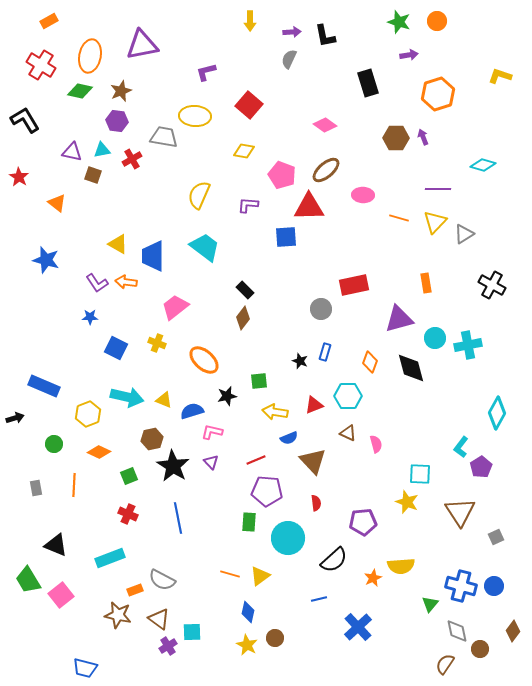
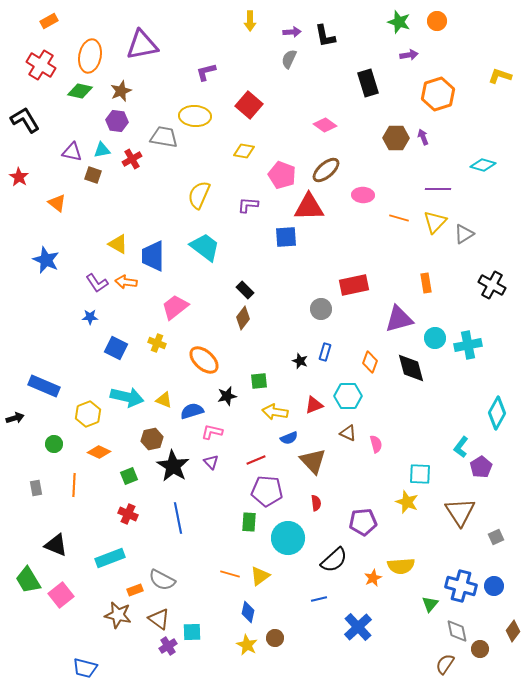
blue star at (46, 260): rotated 8 degrees clockwise
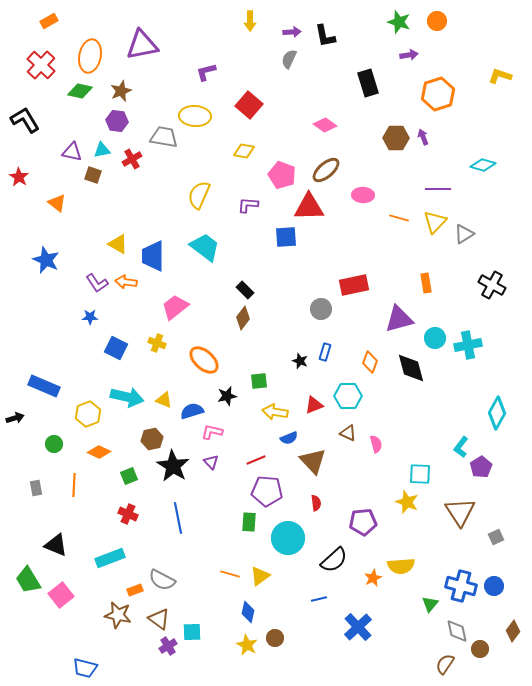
red cross at (41, 65): rotated 12 degrees clockwise
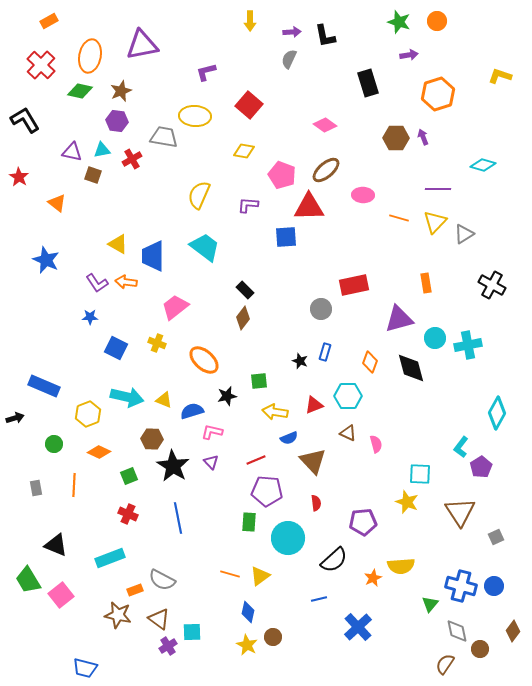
brown hexagon at (152, 439): rotated 15 degrees clockwise
brown circle at (275, 638): moved 2 px left, 1 px up
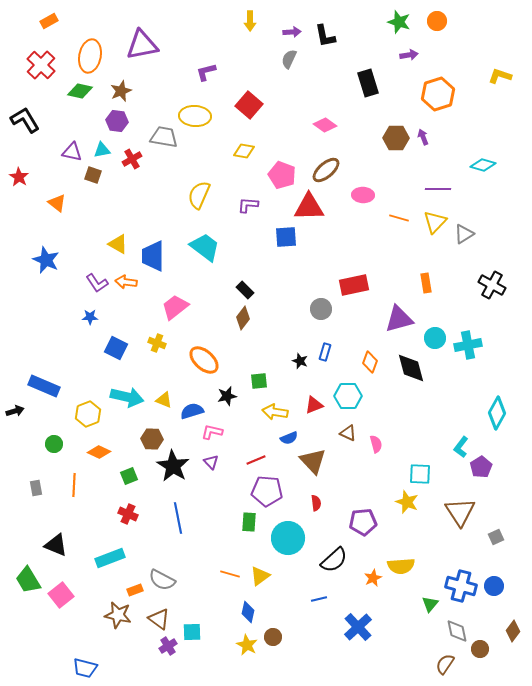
black arrow at (15, 418): moved 7 px up
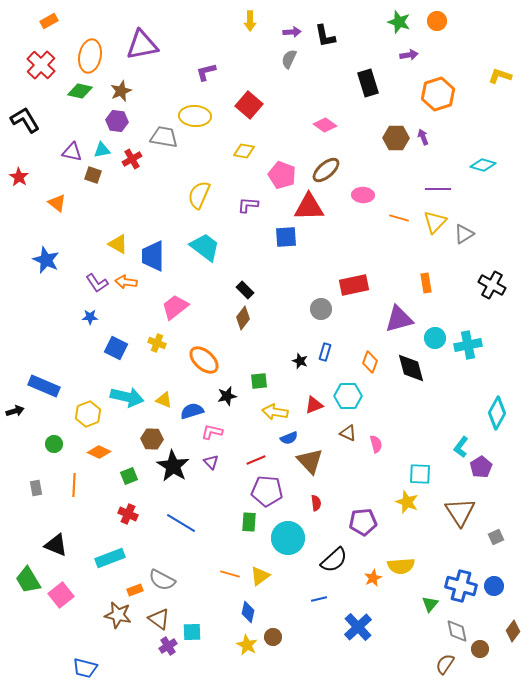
brown triangle at (313, 461): moved 3 px left
blue line at (178, 518): moved 3 px right, 5 px down; rotated 48 degrees counterclockwise
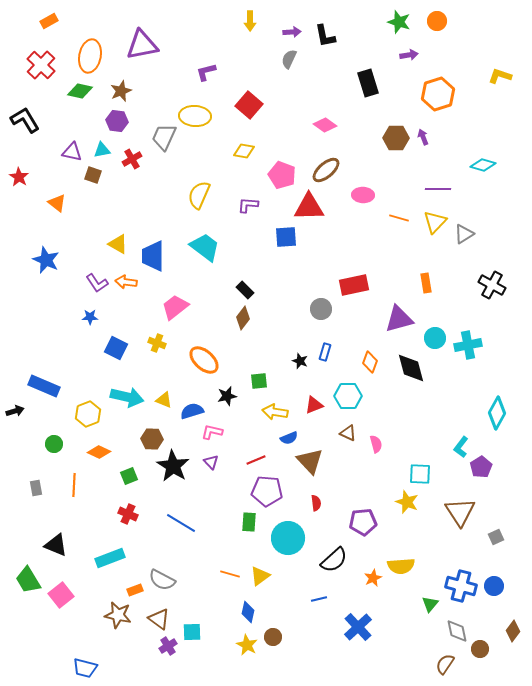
gray trapezoid at (164, 137): rotated 76 degrees counterclockwise
